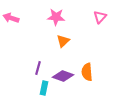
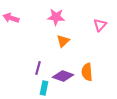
pink triangle: moved 8 px down
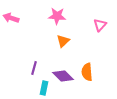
pink star: moved 1 px right, 1 px up
purple line: moved 4 px left
purple diamond: rotated 25 degrees clockwise
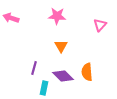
orange triangle: moved 2 px left, 5 px down; rotated 16 degrees counterclockwise
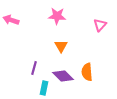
pink arrow: moved 2 px down
